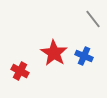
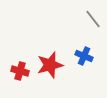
red star: moved 4 px left, 12 px down; rotated 24 degrees clockwise
red cross: rotated 12 degrees counterclockwise
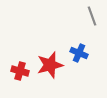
gray line: moved 1 px left, 3 px up; rotated 18 degrees clockwise
blue cross: moved 5 px left, 3 px up
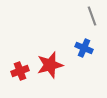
blue cross: moved 5 px right, 5 px up
red cross: rotated 36 degrees counterclockwise
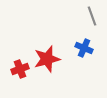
red star: moved 3 px left, 6 px up
red cross: moved 2 px up
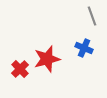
red cross: rotated 24 degrees counterclockwise
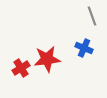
red star: rotated 8 degrees clockwise
red cross: moved 1 px right, 1 px up; rotated 12 degrees clockwise
